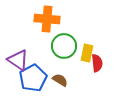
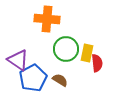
green circle: moved 2 px right, 3 px down
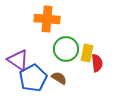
brown semicircle: moved 1 px left, 2 px up
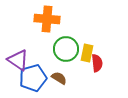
blue pentagon: rotated 12 degrees clockwise
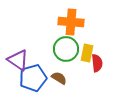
orange cross: moved 24 px right, 3 px down
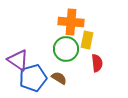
yellow rectangle: moved 13 px up
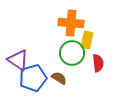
orange cross: moved 1 px down
green circle: moved 6 px right, 4 px down
red semicircle: moved 1 px right
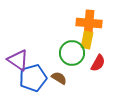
orange cross: moved 18 px right
red semicircle: rotated 36 degrees clockwise
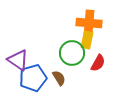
brown semicircle: rotated 28 degrees clockwise
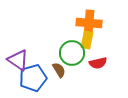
red semicircle: rotated 48 degrees clockwise
brown semicircle: moved 8 px up
